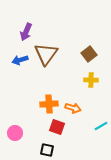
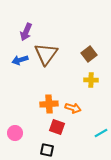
cyan line: moved 7 px down
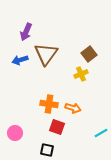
yellow cross: moved 10 px left, 6 px up; rotated 24 degrees counterclockwise
orange cross: rotated 12 degrees clockwise
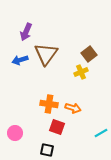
yellow cross: moved 2 px up
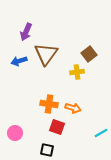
blue arrow: moved 1 px left, 1 px down
yellow cross: moved 4 px left; rotated 16 degrees clockwise
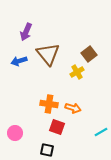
brown triangle: moved 2 px right; rotated 15 degrees counterclockwise
yellow cross: rotated 24 degrees counterclockwise
cyan line: moved 1 px up
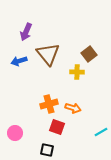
yellow cross: rotated 32 degrees clockwise
orange cross: rotated 24 degrees counterclockwise
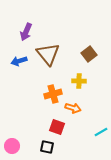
yellow cross: moved 2 px right, 9 px down
orange cross: moved 4 px right, 10 px up
pink circle: moved 3 px left, 13 px down
black square: moved 3 px up
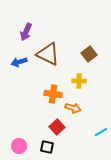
brown triangle: rotated 25 degrees counterclockwise
blue arrow: moved 1 px down
orange cross: rotated 24 degrees clockwise
red square: rotated 28 degrees clockwise
pink circle: moved 7 px right
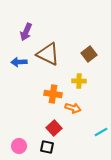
blue arrow: rotated 14 degrees clockwise
red square: moved 3 px left, 1 px down
